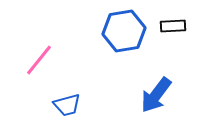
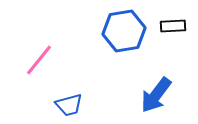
blue trapezoid: moved 2 px right
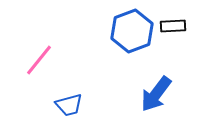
blue hexagon: moved 8 px right; rotated 12 degrees counterclockwise
blue arrow: moved 1 px up
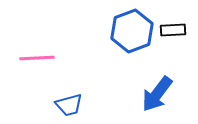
black rectangle: moved 4 px down
pink line: moved 2 px left, 2 px up; rotated 48 degrees clockwise
blue arrow: moved 1 px right
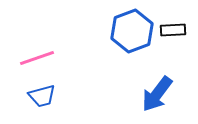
pink line: rotated 16 degrees counterclockwise
blue trapezoid: moved 27 px left, 9 px up
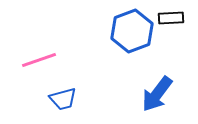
black rectangle: moved 2 px left, 12 px up
pink line: moved 2 px right, 2 px down
blue trapezoid: moved 21 px right, 3 px down
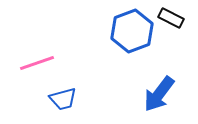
black rectangle: rotated 30 degrees clockwise
pink line: moved 2 px left, 3 px down
blue arrow: moved 2 px right
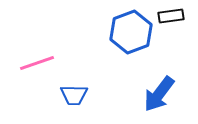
black rectangle: moved 2 px up; rotated 35 degrees counterclockwise
blue hexagon: moved 1 px left, 1 px down
blue trapezoid: moved 11 px right, 4 px up; rotated 16 degrees clockwise
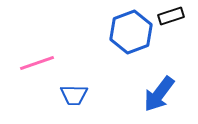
black rectangle: rotated 10 degrees counterclockwise
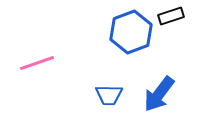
blue trapezoid: moved 35 px right
